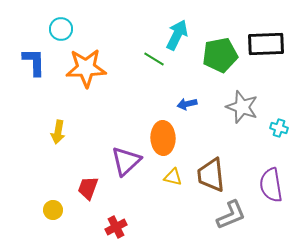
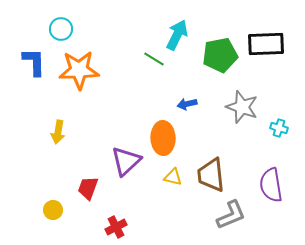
orange star: moved 7 px left, 2 px down
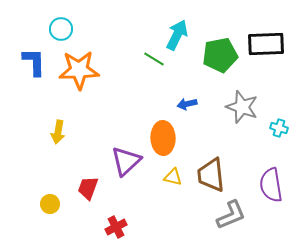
yellow circle: moved 3 px left, 6 px up
